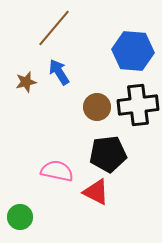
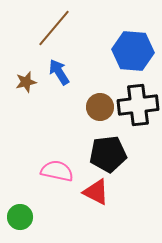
brown circle: moved 3 px right
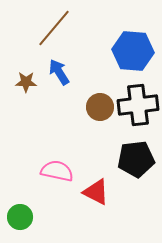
brown star: rotated 15 degrees clockwise
black pentagon: moved 28 px right, 5 px down
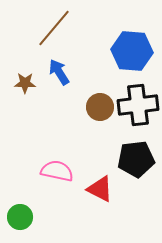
blue hexagon: moved 1 px left
brown star: moved 1 px left, 1 px down
red triangle: moved 4 px right, 3 px up
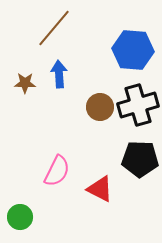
blue hexagon: moved 1 px right, 1 px up
blue arrow: moved 2 px down; rotated 28 degrees clockwise
black cross: rotated 9 degrees counterclockwise
black pentagon: moved 4 px right; rotated 9 degrees clockwise
pink semicircle: rotated 104 degrees clockwise
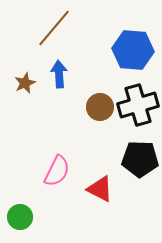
brown star: rotated 25 degrees counterclockwise
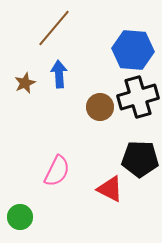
black cross: moved 8 px up
red triangle: moved 10 px right
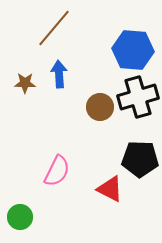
brown star: rotated 25 degrees clockwise
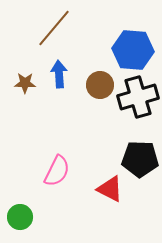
brown circle: moved 22 px up
